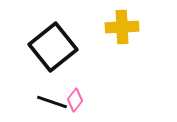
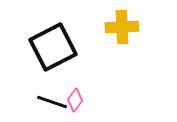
black square: rotated 12 degrees clockwise
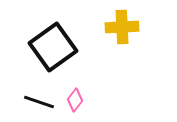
black square: rotated 9 degrees counterclockwise
black line: moved 13 px left
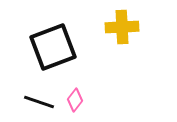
black square: rotated 15 degrees clockwise
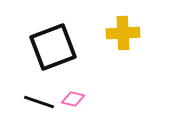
yellow cross: moved 1 px right, 6 px down
pink diamond: moved 2 px left, 1 px up; rotated 65 degrees clockwise
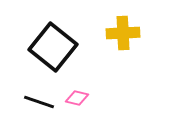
black square: rotated 30 degrees counterclockwise
pink diamond: moved 4 px right, 1 px up
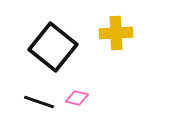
yellow cross: moved 7 px left
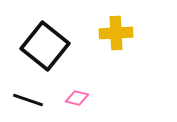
black square: moved 8 px left, 1 px up
black line: moved 11 px left, 2 px up
